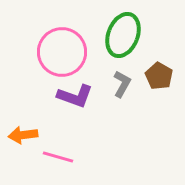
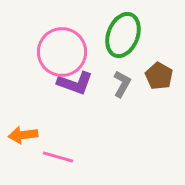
purple L-shape: moved 13 px up
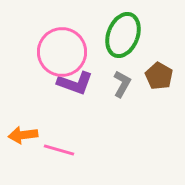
pink line: moved 1 px right, 7 px up
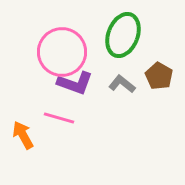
gray L-shape: rotated 80 degrees counterclockwise
orange arrow: rotated 68 degrees clockwise
pink line: moved 32 px up
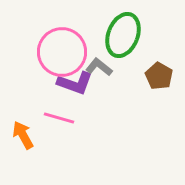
gray L-shape: moved 23 px left, 17 px up
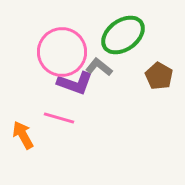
green ellipse: rotated 33 degrees clockwise
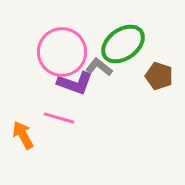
green ellipse: moved 9 px down
brown pentagon: rotated 12 degrees counterclockwise
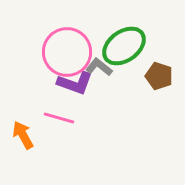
green ellipse: moved 1 px right, 2 px down
pink circle: moved 5 px right
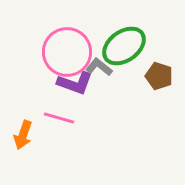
orange arrow: rotated 132 degrees counterclockwise
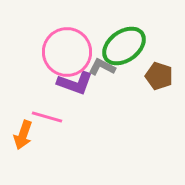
gray L-shape: moved 3 px right; rotated 12 degrees counterclockwise
pink line: moved 12 px left, 1 px up
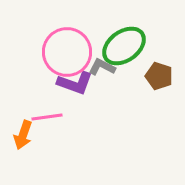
pink line: rotated 24 degrees counterclockwise
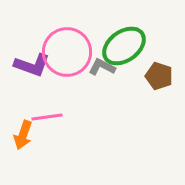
purple L-shape: moved 43 px left, 18 px up
